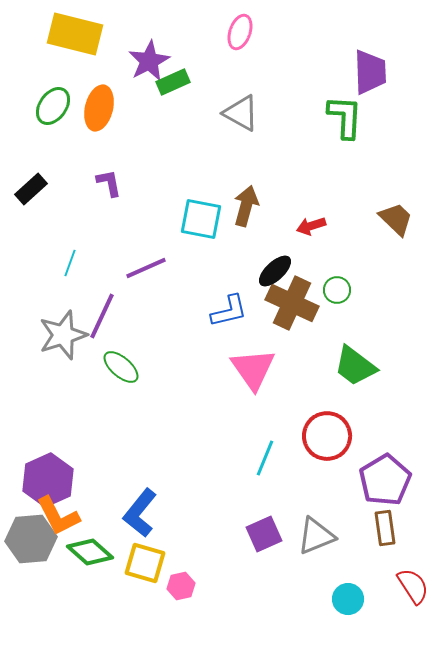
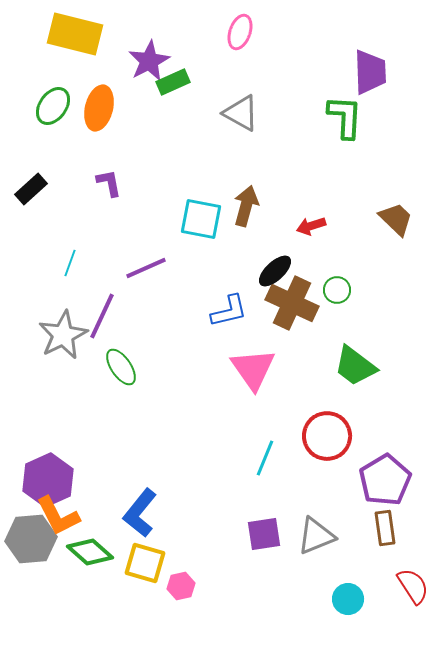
gray star at (63, 335): rotated 9 degrees counterclockwise
green ellipse at (121, 367): rotated 15 degrees clockwise
purple square at (264, 534): rotated 15 degrees clockwise
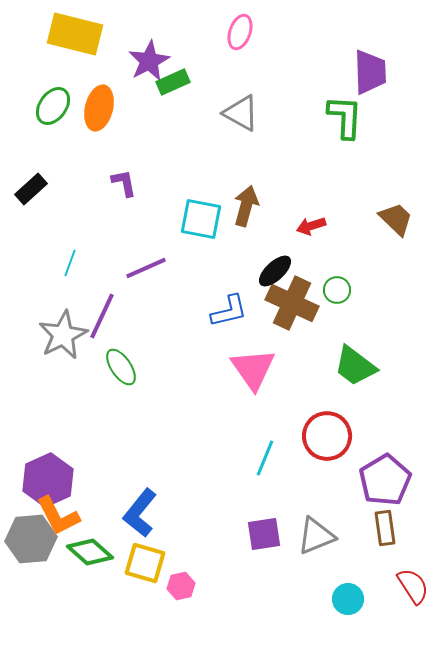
purple L-shape at (109, 183): moved 15 px right
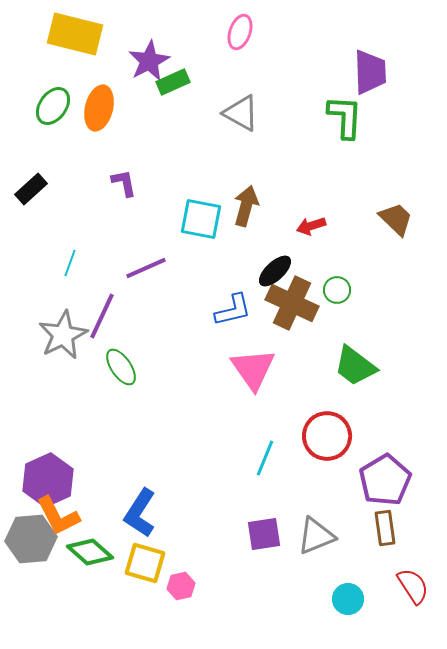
blue L-shape at (229, 311): moved 4 px right, 1 px up
blue L-shape at (140, 513): rotated 6 degrees counterclockwise
